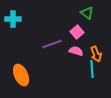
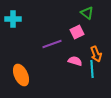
pink square: rotated 16 degrees clockwise
pink semicircle: moved 1 px left, 10 px down
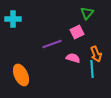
green triangle: rotated 32 degrees clockwise
pink semicircle: moved 2 px left, 3 px up
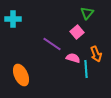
pink square: rotated 16 degrees counterclockwise
purple line: rotated 54 degrees clockwise
cyan line: moved 6 px left
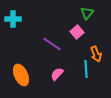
pink semicircle: moved 16 px left, 16 px down; rotated 64 degrees counterclockwise
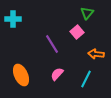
purple line: rotated 24 degrees clockwise
orange arrow: rotated 119 degrees clockwise
cyan line: moved 10 px down; rotated 30 degrees clockwise
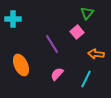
orange ellipse: moved 10 px up
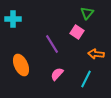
pink square: rotated 16 degrees counterclockwise
